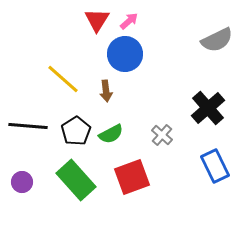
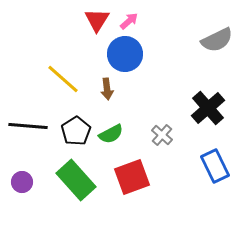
brown arrow: moved 1 px right, 2 px up
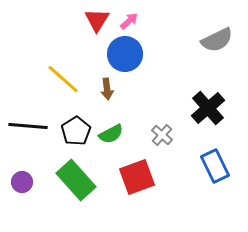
red square: moved 5 px right
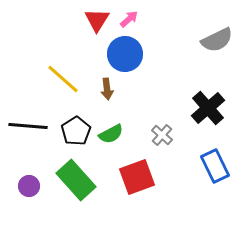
pink arrow: moved 2 px up
purple circle: moved 7 px right, 4 px down
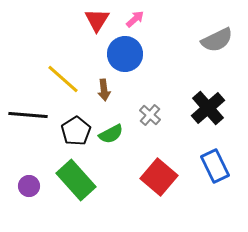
pink arrow: moved 6 px right
brown arrow: moved 3 px left, 1 px down
black line: moved 11 px up
gray cross: moved 12 px left, 20 px up
red square: moved 22 px right; rotated 30 degrees counterclockwise
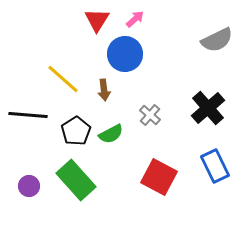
red square: rotated 12 degrees counterclockwise
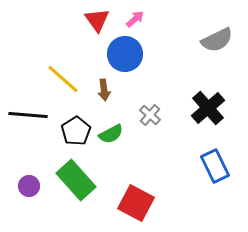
red triangle: rotated 8 degrees counterclockwise
red square: moved 23 px left, 26 px down
